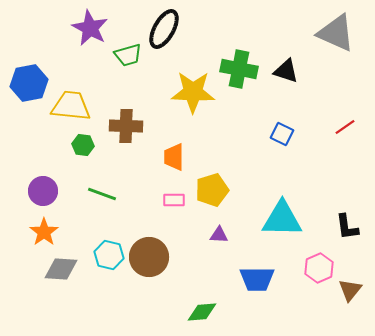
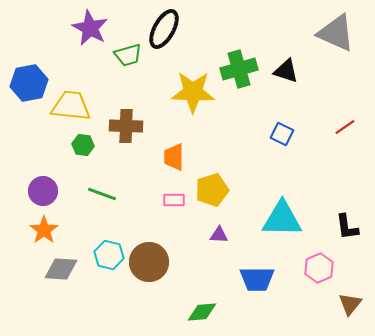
green cross: rotated 27 degrees counterclockwise
orange star: moved 2 px up
brown circle: moved 5 px down
brown triangle: moved 14 px down
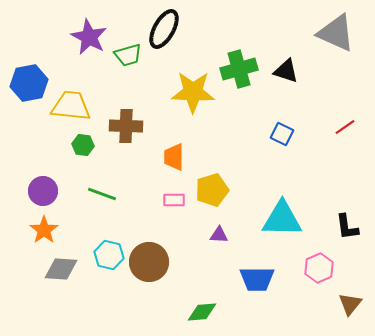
purple star: moved 1 px left, 9 px down
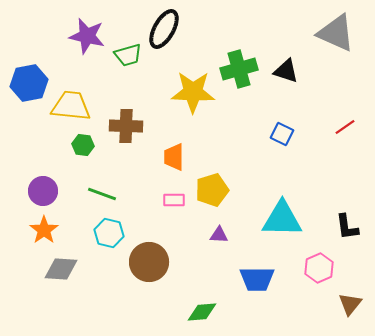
purple star: moved 2 px left, 1 px up; rotated 15 degrees counterclockwise
cyan hexagon: moved 22 px up
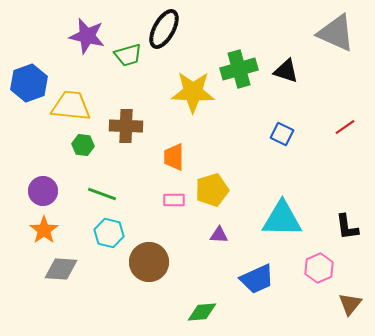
blue hexagon: rotated 9 degrees counterclockwise
blue trapezoid: rotated 24 degrees counterclockwise
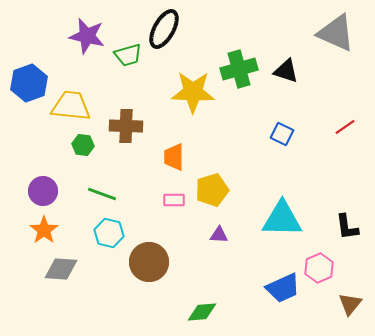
blue trapezoid: moved 26 px right, 9 px down
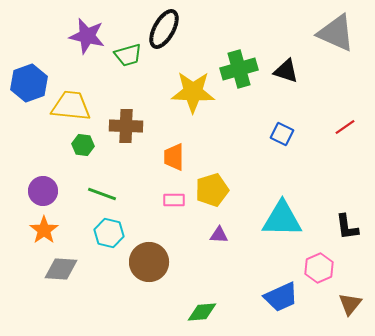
blue trapezoid: moved 2 px left, 9 px down
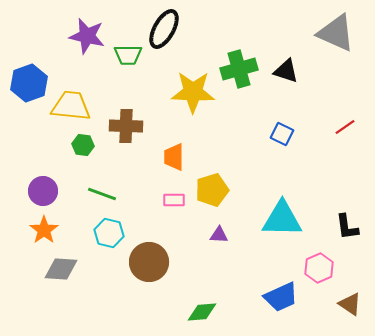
green trapezoid: rotated 16 degrees clockwise
brown triangle: rotated 35 degrees counterclockwise
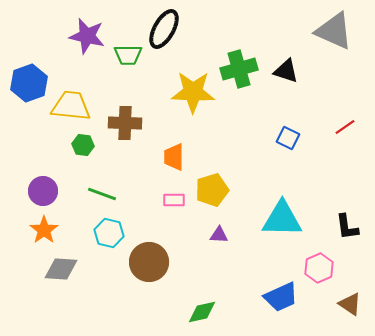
gray triangle: moved 2 px left, 2 px up
brown cross: moved 1 px left, 3 px up
blue square: moved 6 px right, 4 px down
green diamond: rotated 8 degrees counterclockwise
